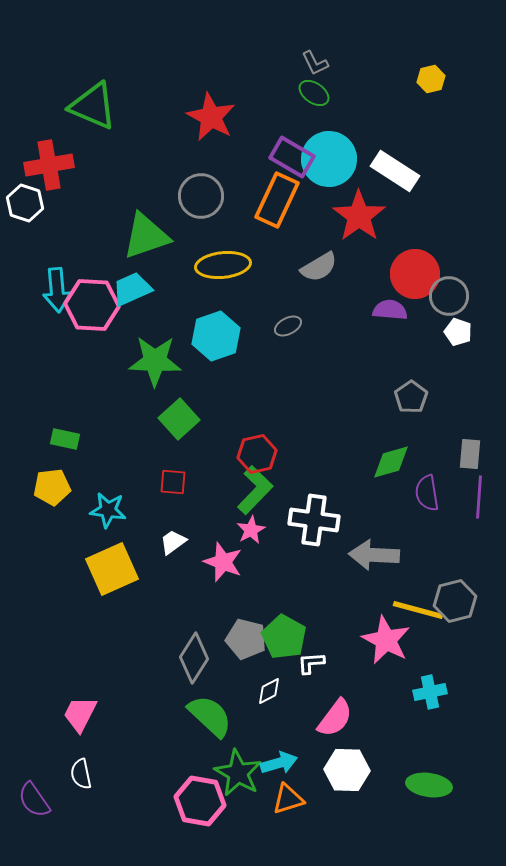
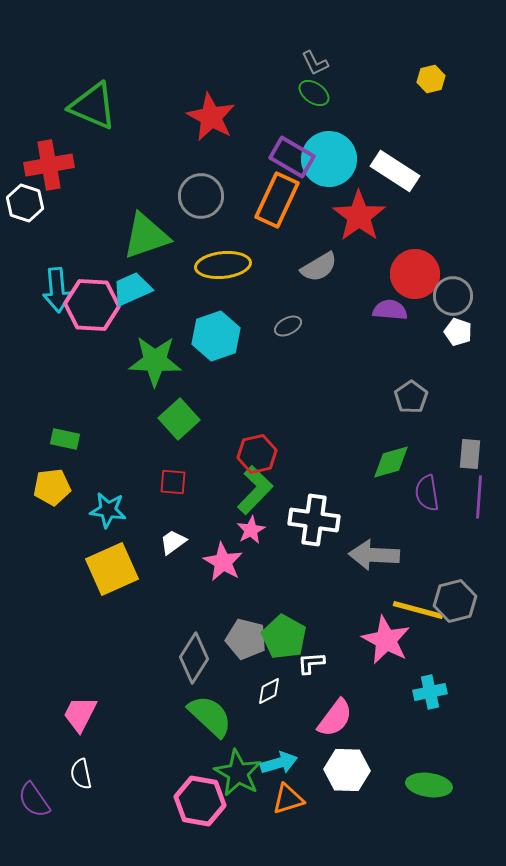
gray circle at (449, 296): moved 4 px right
pink star at (223, 562): rotated 9 degrees clockwise
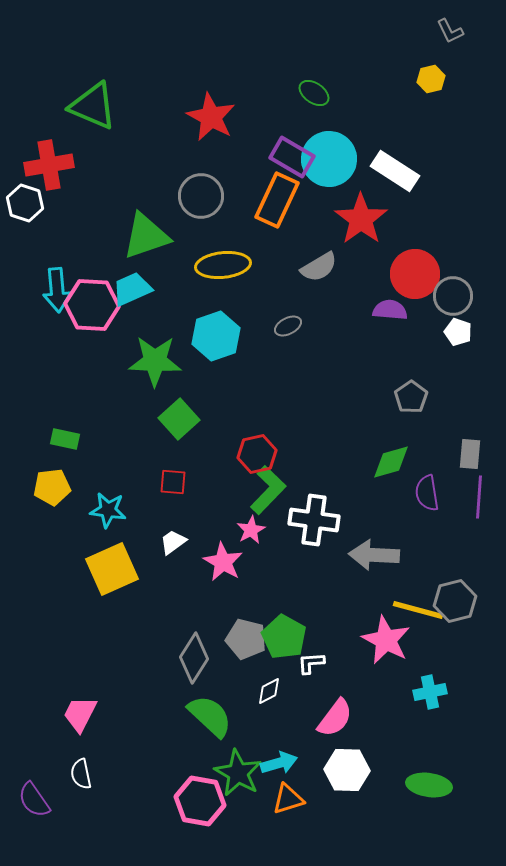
gray L-shape at (315, 63): moved 135 px right, 32 px up
red star at (359, 216): moved 2 px right, 3 px down
green L-shape at (255, 490): moved 13 px right
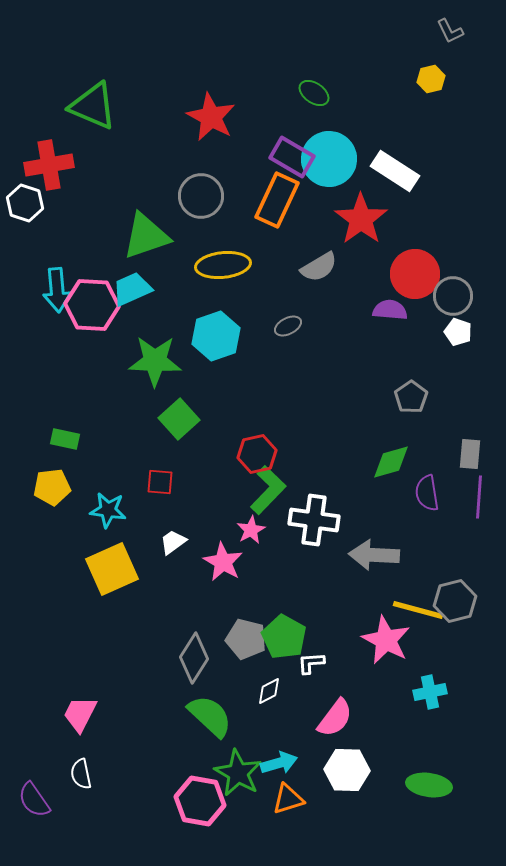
red square at (173, 482): moved 13 px left
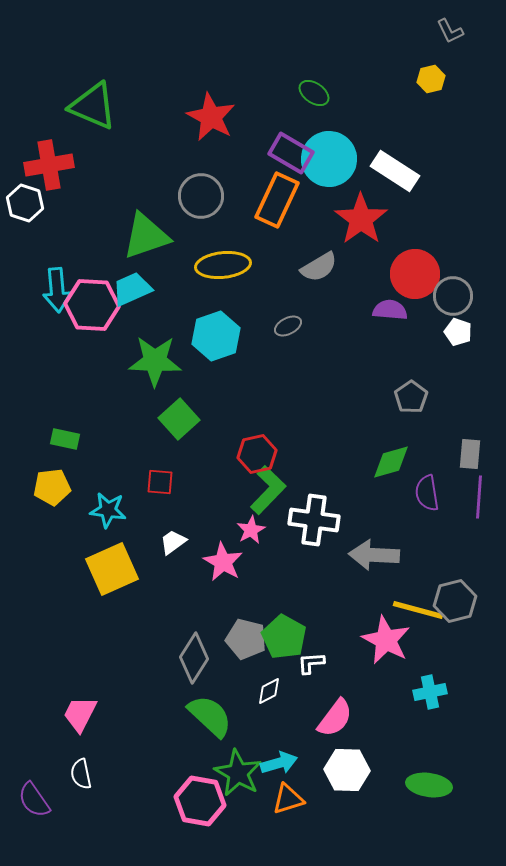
purple rectangle at (292, 157): moved 1 px left, 4 px up
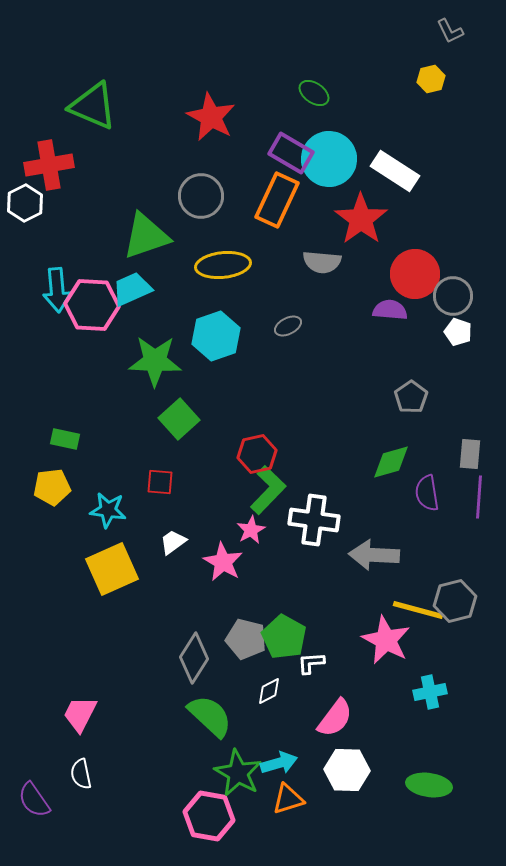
white hexagon at (25, 203): rotated 15 degrees clockwise
gray semicircle at (319, 267): moved 3 px right, 5 px up; rotated 36 degrees clockwise
pink hexagon at (200, 801): moved 9 px right, 15 px down
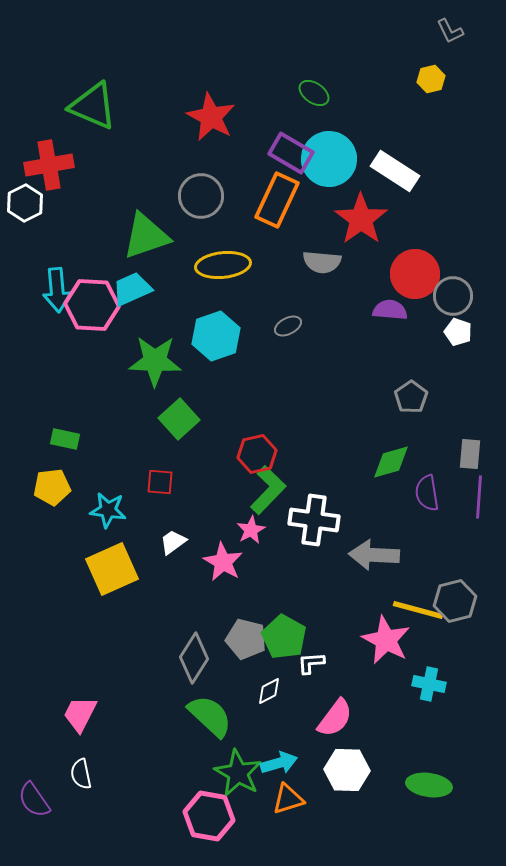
cyan cross at (430, 692): moved 1 px left, 8 px up; rotated 24 degrees clockwise
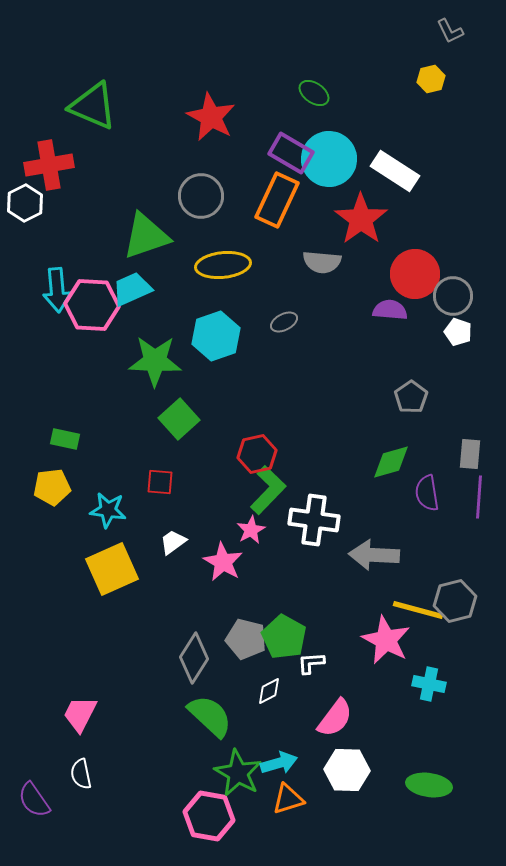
gray ellipse at (288, 326): moved 4 px left, 4 px up
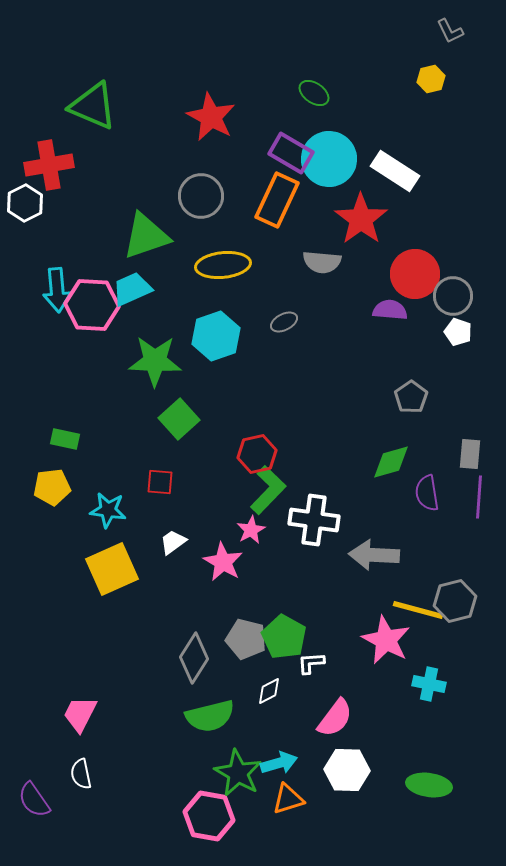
green semicircle at (210, 716): rotated 123 degrees clockwise
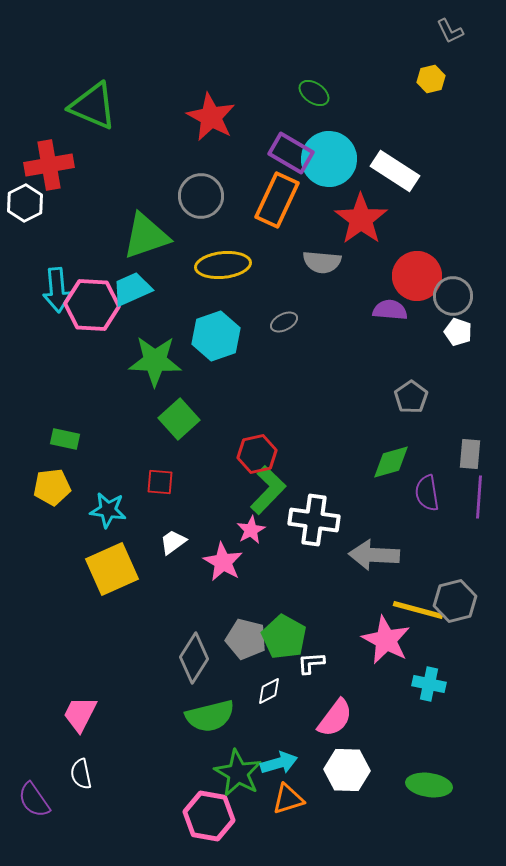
red circle at (415, 274): moved 2 px right, 2 px down
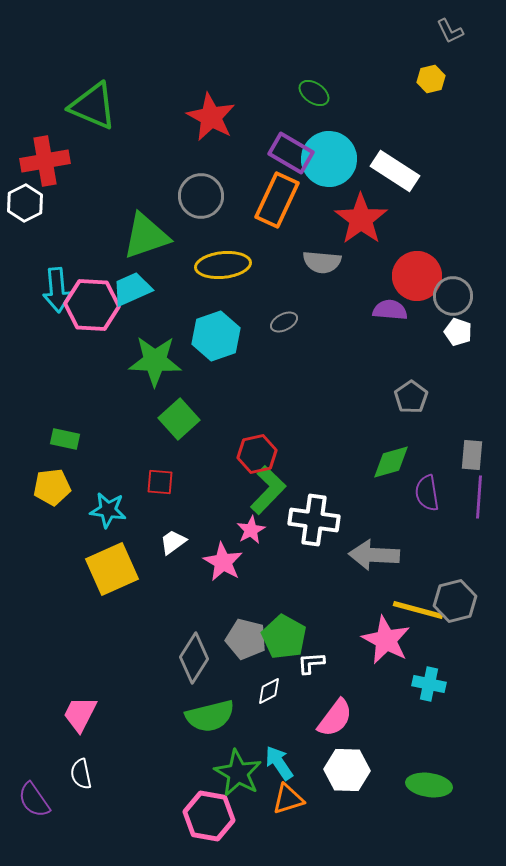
red cross at (49, 165): moved 4 px left, 4 px up
gray rectangle at (470, 454): moved 2 px right, 1 px down
cyan arrow at (279, 763): rotated 108 degrees counterclockwise
